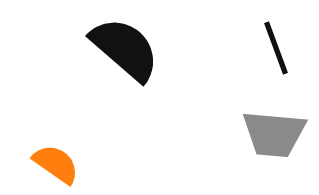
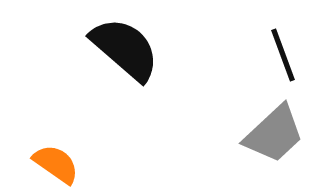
black line: moved 7 px right, 7 px down
gray trapezoid: rotated 48 degrees counterclockwise
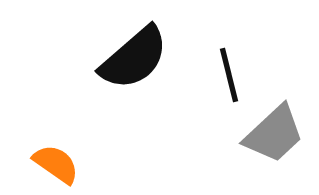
black semicircle: moved 9 px right, 9 px down; rotated 98 degrees clockwise
black line: moved 54 px left, 20 px down; rotated 6 degrees clockwise
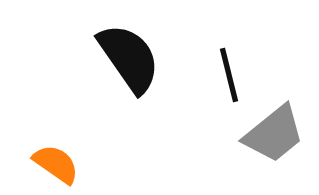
black semicircle: moved 5 px left; rotated 84 degrees counterclockwise
gray trapezoid: rotated 4 degrees clockwise
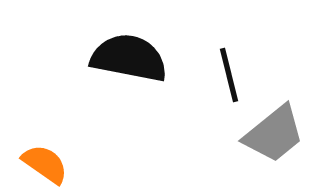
black semicircle: rotated 44 degrees counterclockwise
orange semicircle: moved 11 px left
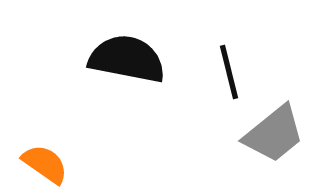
black semicircle: moved 2 px left, 1 px down
black line: moved 3 px up
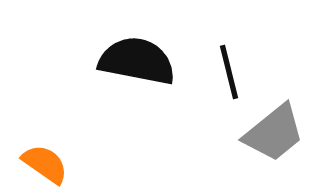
black semicircle: moved 10 px right, 2 px down
gray trapezoid: moved 1 px up
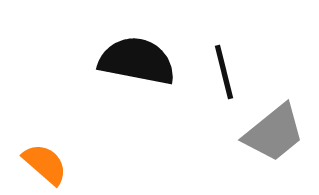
black line: moved 5 px left
orange semicircle: rotated 6 degrees clockwise
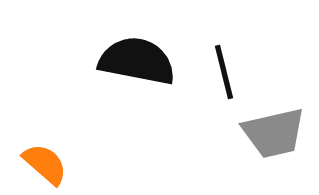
gray trapezoid: rotated 26 degrees clockwise
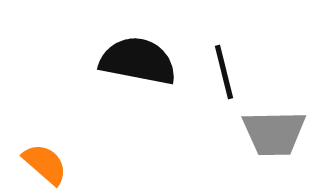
black semicircle: moved 1 px right
gray trapezoid: rotated 12 degrees clockwise
